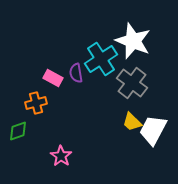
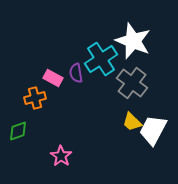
orange cross: moved 1 px left, 5 px up
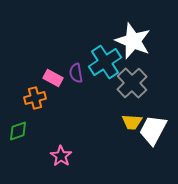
cyan cross: moved 4 px right, 3 px down
gray cross: rotated 8 degrees clockwise
yellow trapezoid: rotated 40 degrees counterclockwise
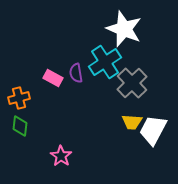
white star: moved 9 px left, 12 px up
orange cross: moved 16 px left
green diamond: moved 2 px right, 5 px up; rotated 65 degrees counterclockwise
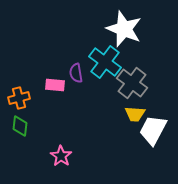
cyan cross: rotated 20 degrees counterclockwise
pink rectangle: moved 2 px right, 7 px down; rotated 24 degrees counterclockwise
gray cross: rotated 8 degrees counterclockwise
yellow trapezoid: moved 3 px right, 8 px up
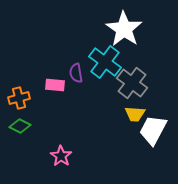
white star: rotated 12 degrees clockwise
green diamond: rotated 70 degrees counterclockwise
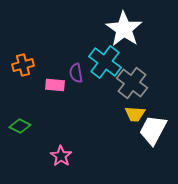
orange cross: moved 4 px right, 33 px up
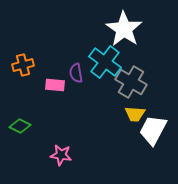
gray cross: moved 1 px left, 1 px up; rotated 8 degrees counterclockwise
pink star: moved 1 px up; rotated 25 degrees counterclockwise
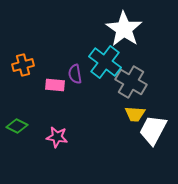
purple semicircle: moved 1 px left, 1 px down
green diamond: moved 3 px left
pink star: moved 4 px left, 18 px up
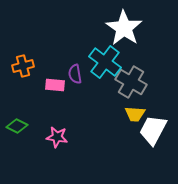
white star: moved 1 px up
orange cross: moved 1 px down
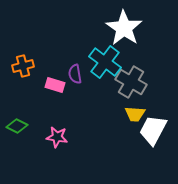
pink rectangle: rotated 12 degrees clockwise
